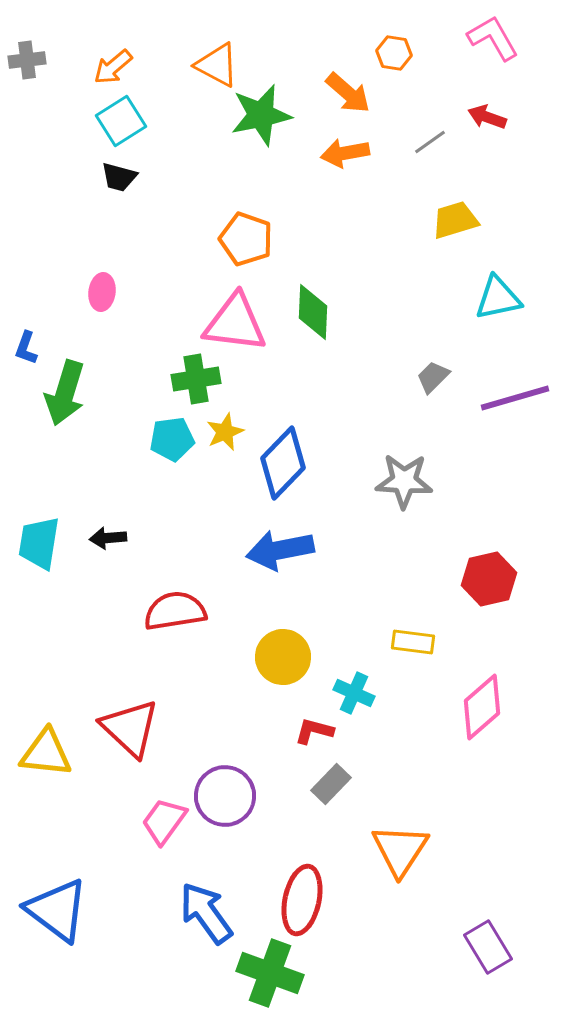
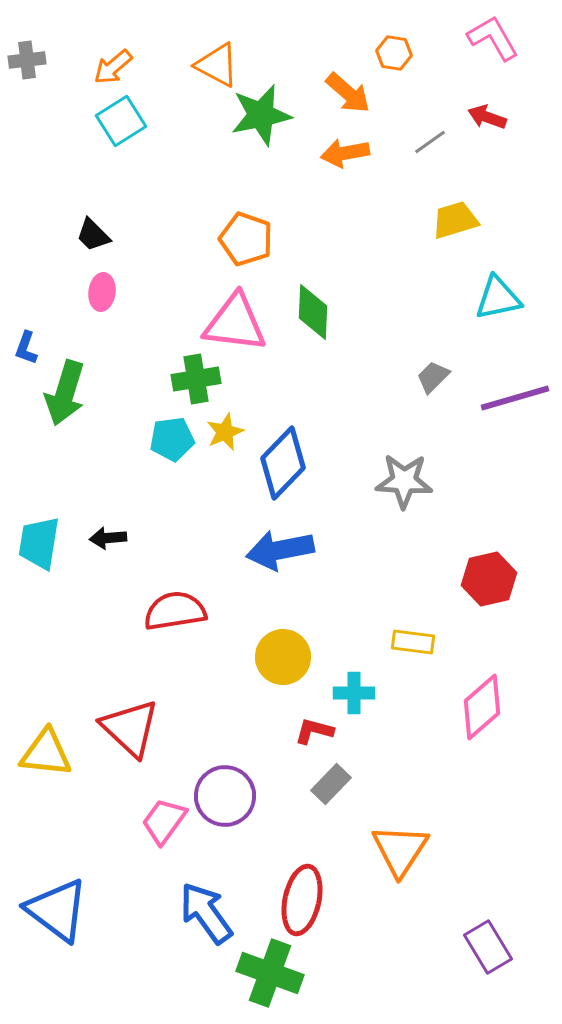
black trapezoid at (119, 177): moved 26 px left, 58 px down; rotated 30 degrees clockwise
cyan cross at (354, 693): rotated 24 degrees counterclockwise
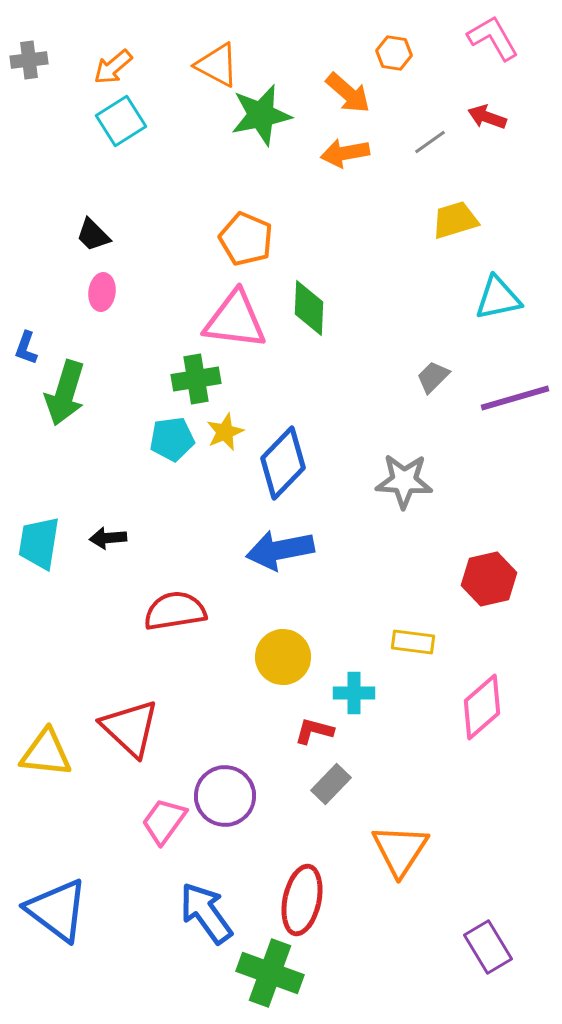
gray cross at (27, 60): moved 2 px right
orange pentagon at (246, 239): rotated 4 degrees clockwise
green diamond at (313, 312): moved 4 px left, 4 px up
pink triangle at (235, 323): moved 3 px up
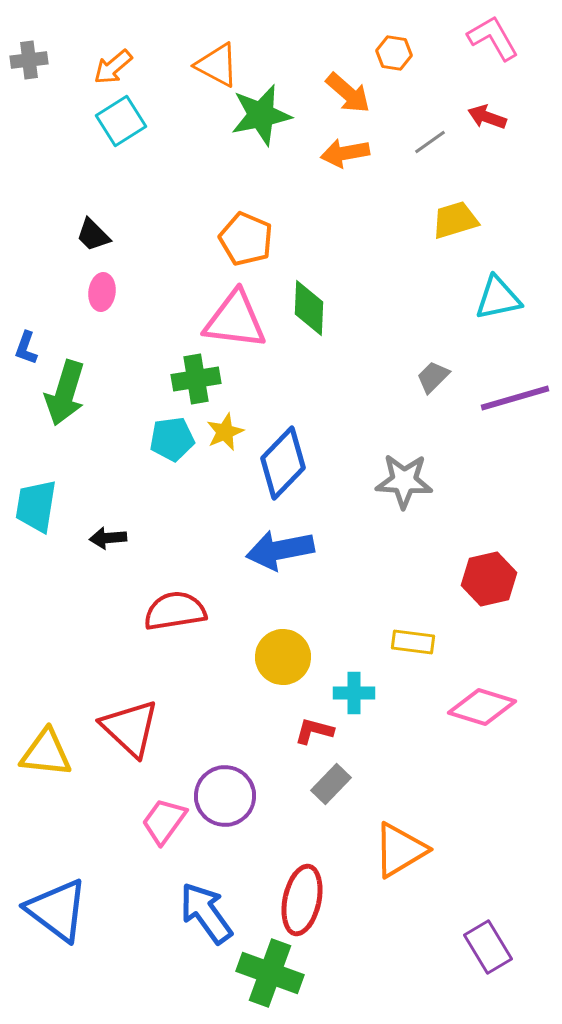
cyan trapezoid at (39, 543): moved 3 px left, 37 px up
pink diamond at (482, 707): rotated 58 degrees clockwise
orange triangle at (400, 850): rotated 26 degrees clockwise
